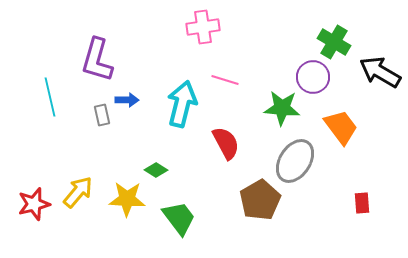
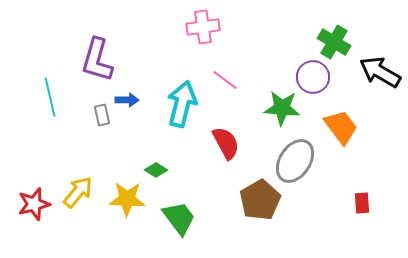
pink line: rotated 20 degrees clockwise
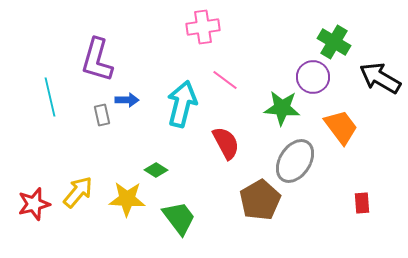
black arrow: moved 6 px down
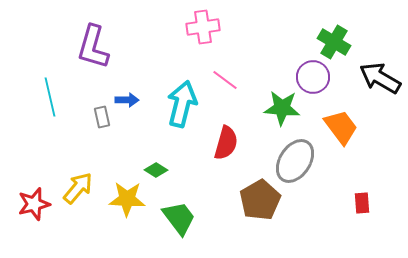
purple L-shape: moved 4 px left, 13 px up
gray rectangle: moved 2 px down
red semicircle: rotated 44 degrees clockwise
yellow arrow: moved 4 px up
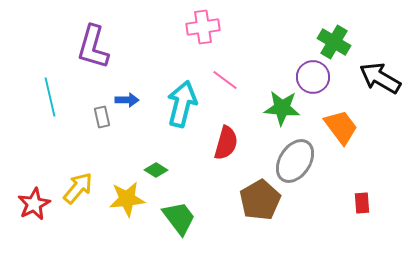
yellow star: rotated 9 degrees counterclockwise
red star: rotated 12 degrees counterclockwise
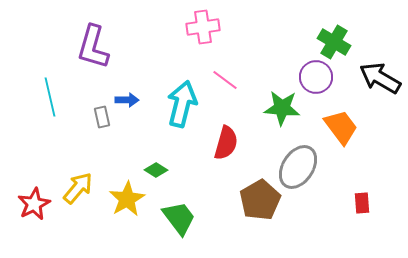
purple circle: moved 3 px right
gray ellipse: moved 3 px right, 6 px down
yellow star: rotated 24 degrees counterclockwise
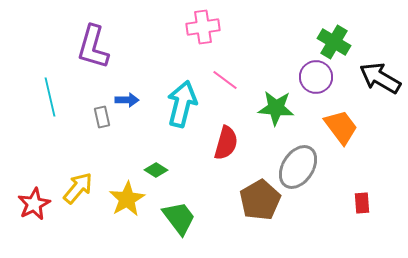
green star: moved 6 px left
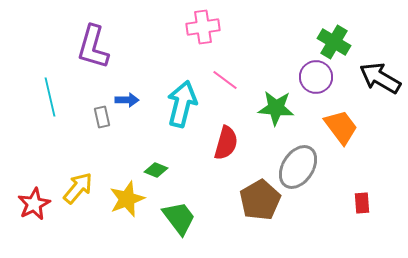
green diamond: rotated 10 degrees counterclockwise
yellow star: rotated 9 degrees clockwise
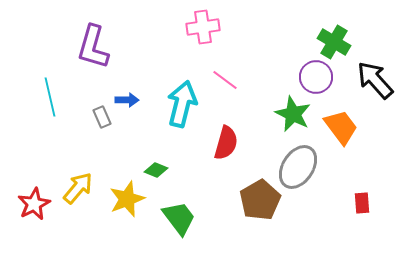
black arrow: moved 5 px left, 2 px down; rotated 18 degrees clockwise
green star: moved 17 px right, 6 px down; rotated 21 degrees clockwise
gray rectangle: rotated 10 degrees counterclockwise
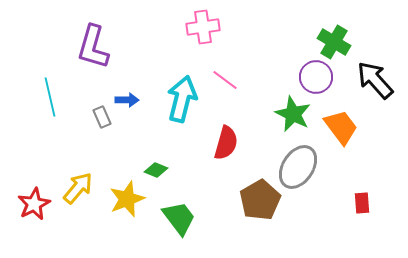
cyan arrow: moved 5 px up
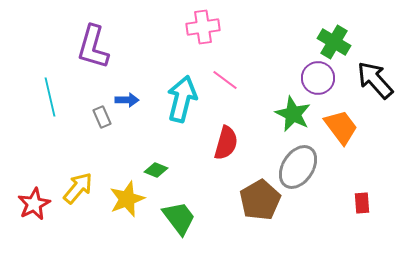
purple circle: moved 2 px right, 1 px down
